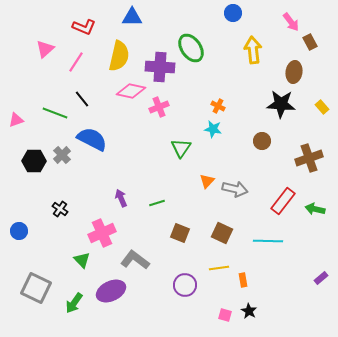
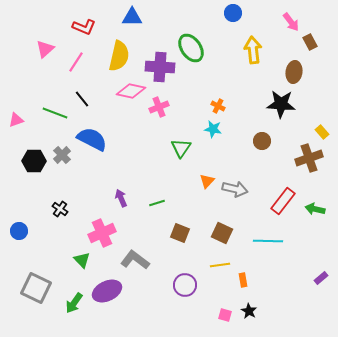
yellow rectangle at (322, 107): moved 25 px down
yellow line at (219, 268): moved 1 px right, 3 px up
purple ellipse at (111, 291): moved 4 px left
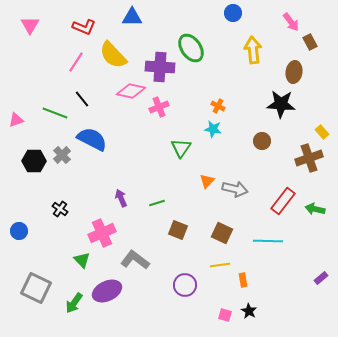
pink triangle at (45, 49): moved 15 px left, 24 px up; rotated 18 degrees counterclockwise
yellow semicircle at (119, 56): moved 6 px left, 1 px up; rotated 124 degrees clockwise
brown square at (180, 233): moved 2 px left, 3 px up
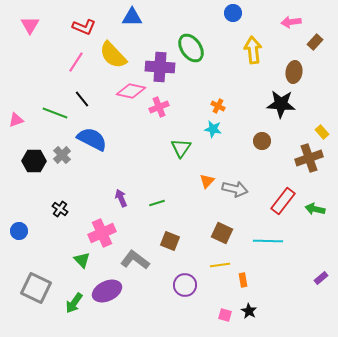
pink arrow at (291, 22): rotated 120 degrees clockwise
brown rectangle at (310, 42): moved 5 px right; rotated 70 degrees clockwise
brown square at (178, 230): moved 8 px left, 11 px down
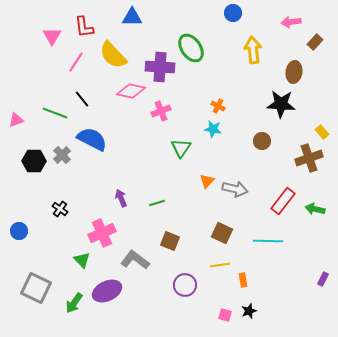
pink triangle at (30, 25): moved 22 px right, 11 px down
red L-shape at (84, 27): rotated 60 degrees clockwise
pink cross at (159, 107): moved 2 px right, 4 px down
purple rectangle at (321, 278): moved 2 px right, 1 px down; rotated 24 degrees counterclockwise
black star at (249, 311): rotated 21 degrees clockwise
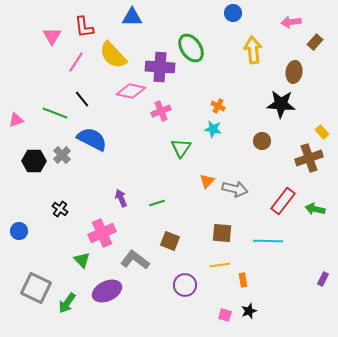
brown square at (222, 233): rotated 20 degrees counterclockwise
green arrow at (74, 303): moved 7 px left
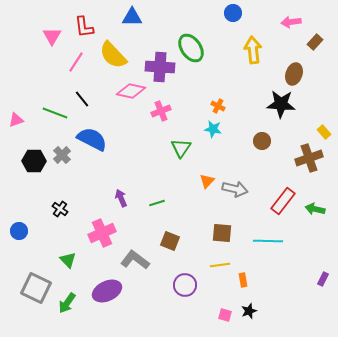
brown ellipse at (294, 72): moved 2 px down; rotated 10 degrees clockwise
yellow rectangle at (322, 132): moved 2 px right
green triangle at (82, 260): moved 14 px left
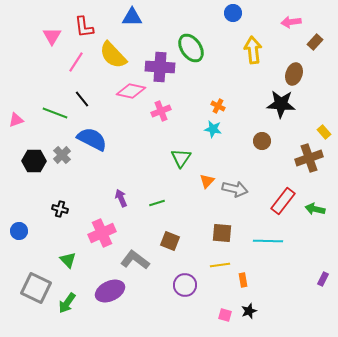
green triangle at (181, 148): moved 10 px down
black cross at (60, 209): rotated 21 degrees counterclockwise
purple ellipse at (107, 291): moved 3 px right
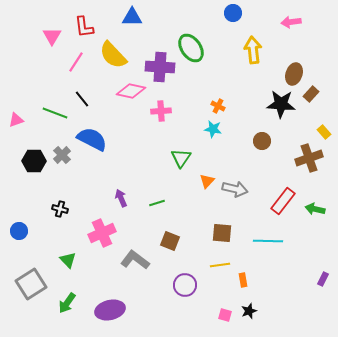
brown rectangle at (315, 42): moved 4 px left, 52 px down
pink cross at (161, 111): rotated 18 degrees clockwise
gray square at (36, 288): moved 5 px left, 4 px up; rotated 32 degrees clockwise
purple ellipse at (110, 291): moved 19 px down; rotated 12 degrees clockwise
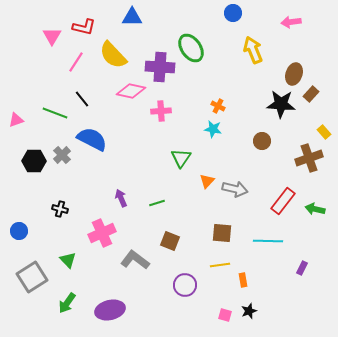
red L-shape at (84, 27): rotated 70 degrees counterclockwise
yellow arrow at (253, 50): rotated 16 degrees counterclockwise
purple rectangle at (323, 279): moved 21 px left, 11 px up
gray square at (31, 284): moved 1 px right, 7 px up
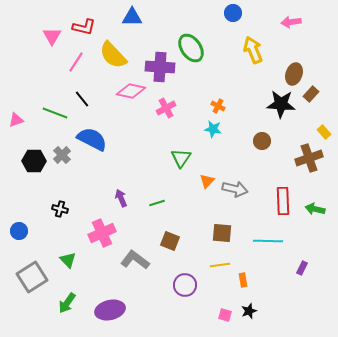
pink cross at (161, 111): moved 5 px right, 3 px up; rotated 24 degrees counterclockwise
red rectangle at (283, 201): rotated 40 degrees counterclockwise
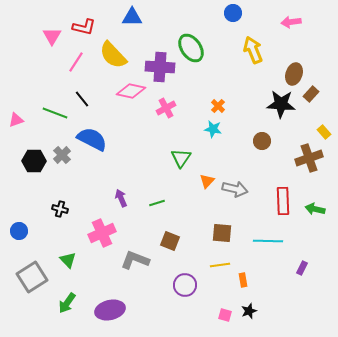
orange cross at (218, 106): rotated 16 degrees clockwise
gray L-shape at (135, 260): rotated 16 degrees counterclockwise
